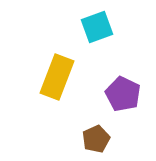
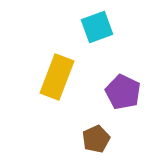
purple pentagon: moved 2 px up
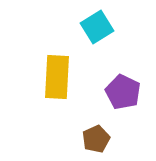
cyan square: rotated 12 degrees counterclockwise
yellow rectangle: rotated 18 degrees counterclockwise
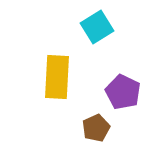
brown pentagon: moved 11 px up
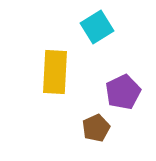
yellow rectangle: moved 2 px left, 5 px up
purple pentagon: rotated 20 degrees clockwise
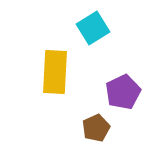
cyan square: moved 4 px left, 1 px down
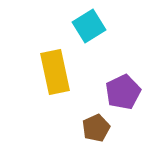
cyan square: moved 4 px left, 2 px up
yellow rectangle: rotated 15 degrees counterclockwise
